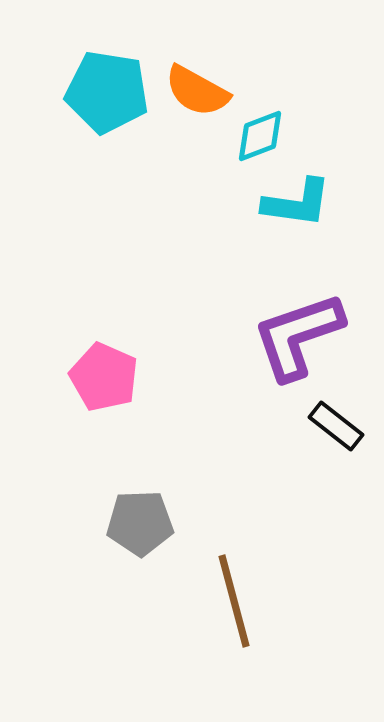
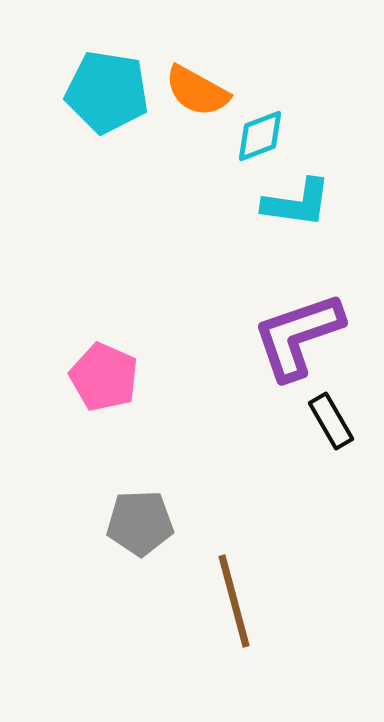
black rectangle: moved 5 px left, 5 px up; rotated 22 degrees clockwise
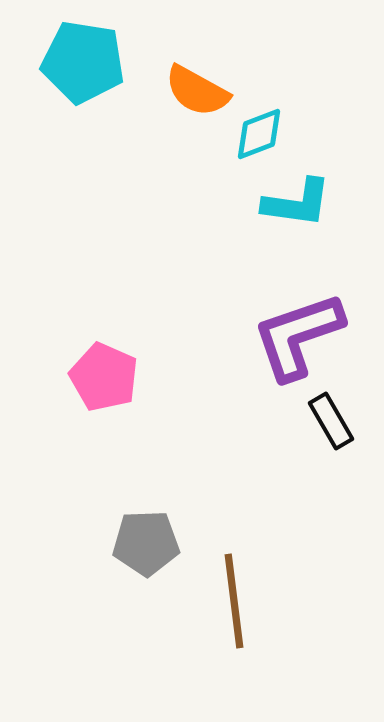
cyan pentagon: moved 24 px left, 30 px up
cyan diamond: moved 1 px left, 2 px up
gray pentagon: moved 6 px right, 20 px down
brown line: rotated 8 degrees clockwise
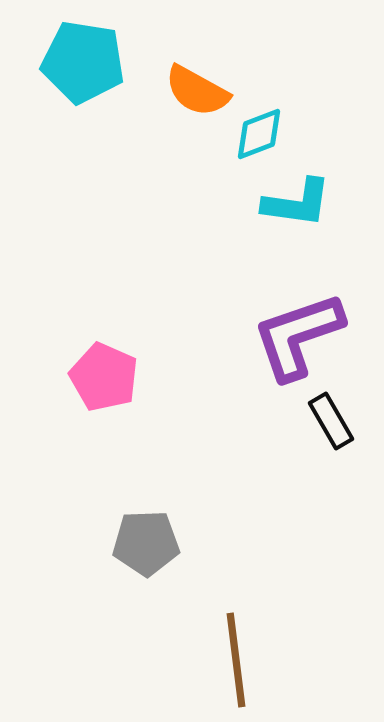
brown line: moved 2 px right, 59 px down
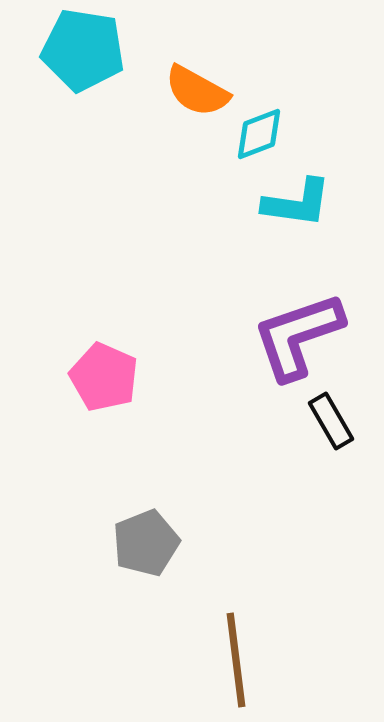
cyan pentagon: moved 12 px up
gray pentagon: rotated 20 degrees counterclockwise
